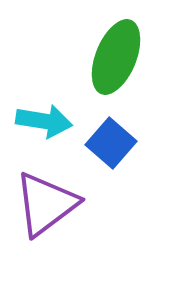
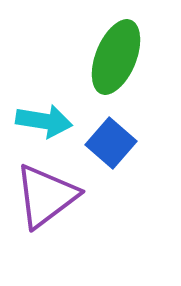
purple triangle: moved 8 px up
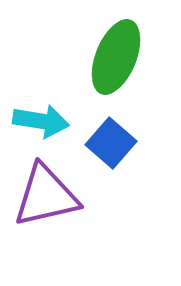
cyan arrow: moved 3 px left
purple triangle: rotated 24 degrees clockwise
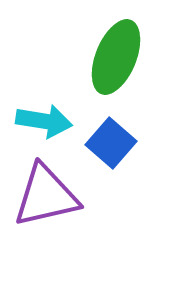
cyan arrow: moved 3 px right
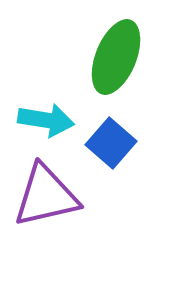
cyan arrow: moved 2 px right, 1 px up
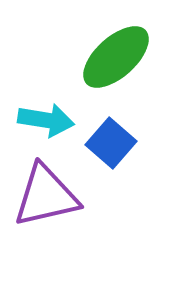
green ellipse: rotated 26 degrees clockwise
